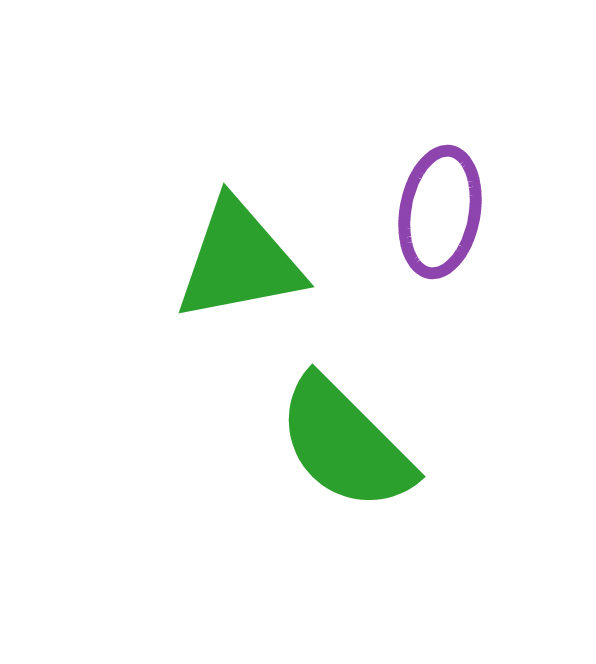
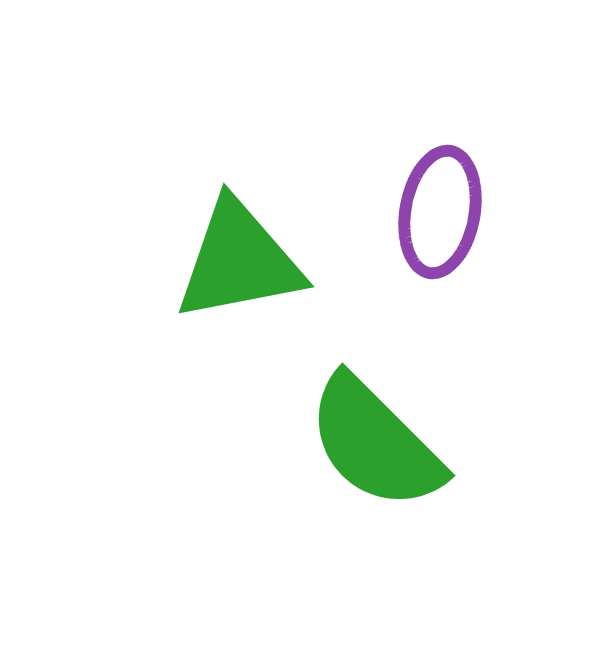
green semicircle: moved 30 px right, 1 px up
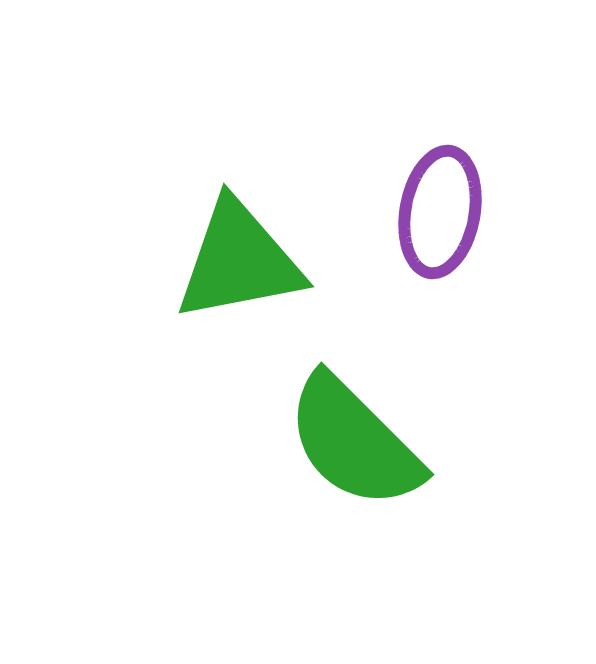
green semicircle: moved 21 px left, 1 px up
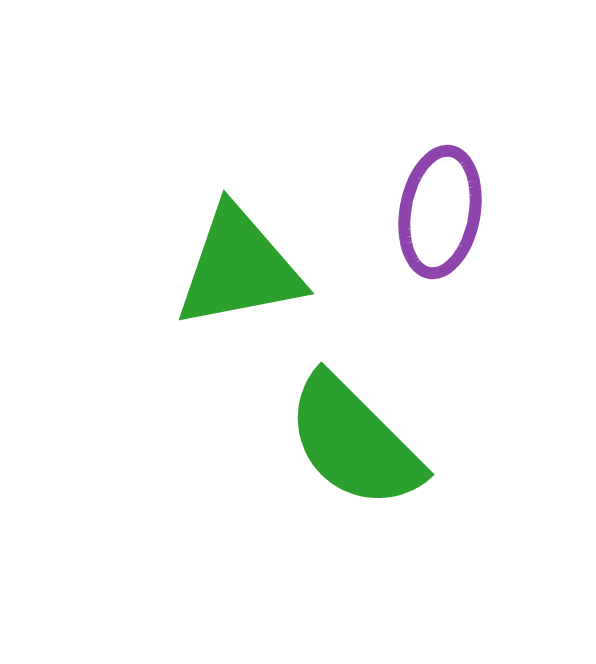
green triangle: moved 7 px down
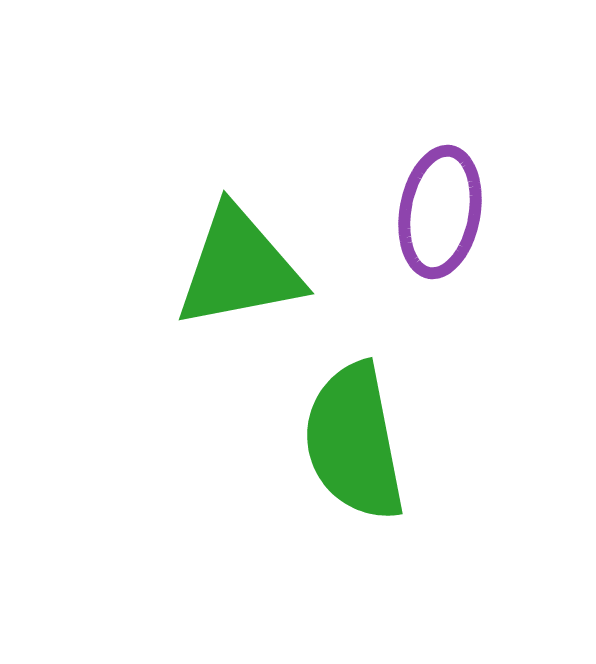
green semicircle: rotated 34 degrees clockwise
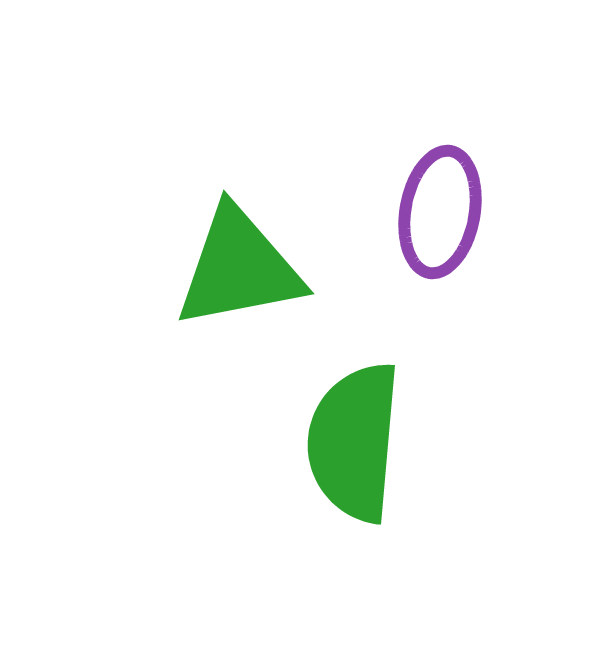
green semicircle: rotated 16 degrees clockwise
